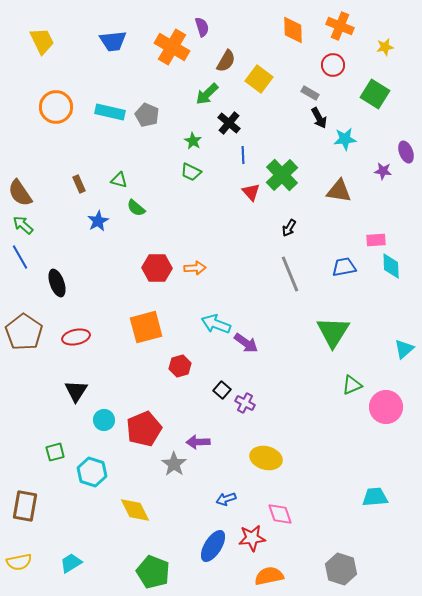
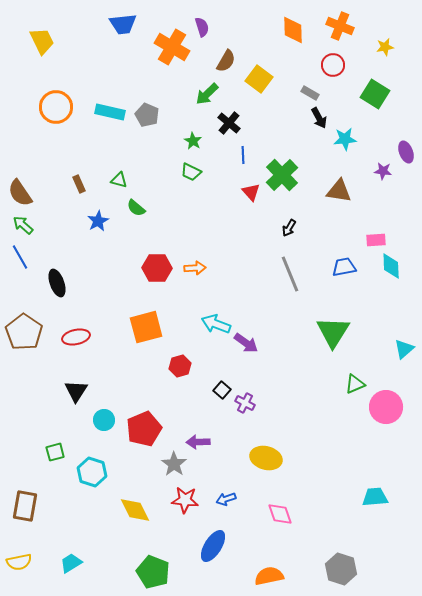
blue trapezoid at (113, 41): moved 10 px right, 17 px up
green triangle at (352, 385): moved 3 px right, 1 px up
red star at (252, 538): moved 67 px left, 38 px up; rotated 12 degrees clockwise
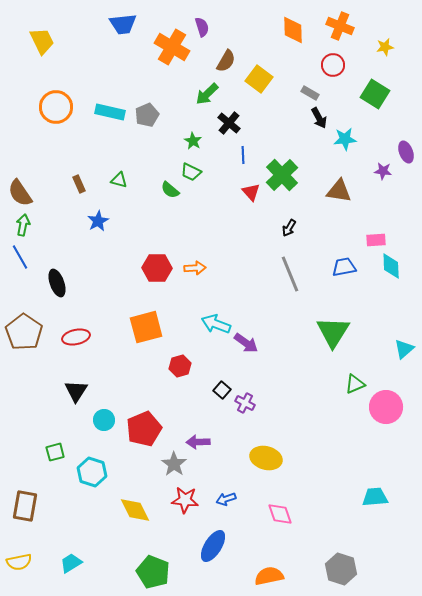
gray pentagon at (147, 115): rotated 25 degrees clockwise
green semicircle at (136, 208): moved 34 px right, 18 px up
green arrow at (23, 225): rotated 60 degrees clockwise
